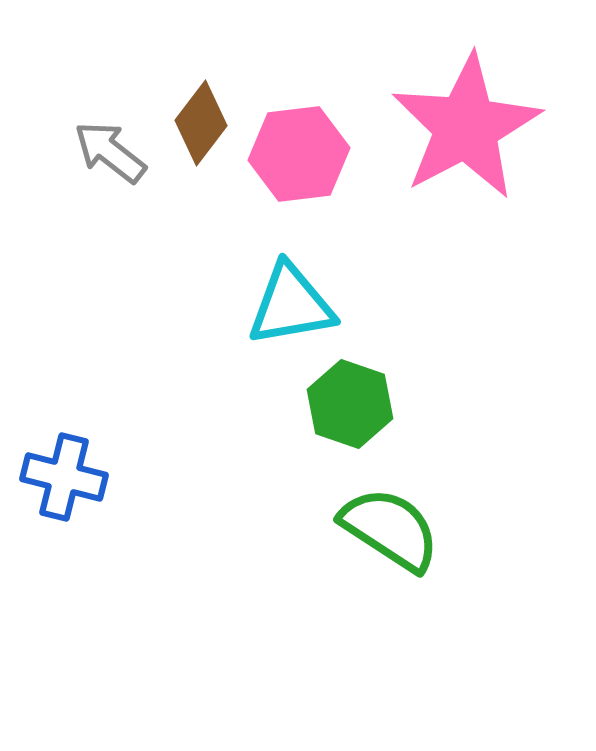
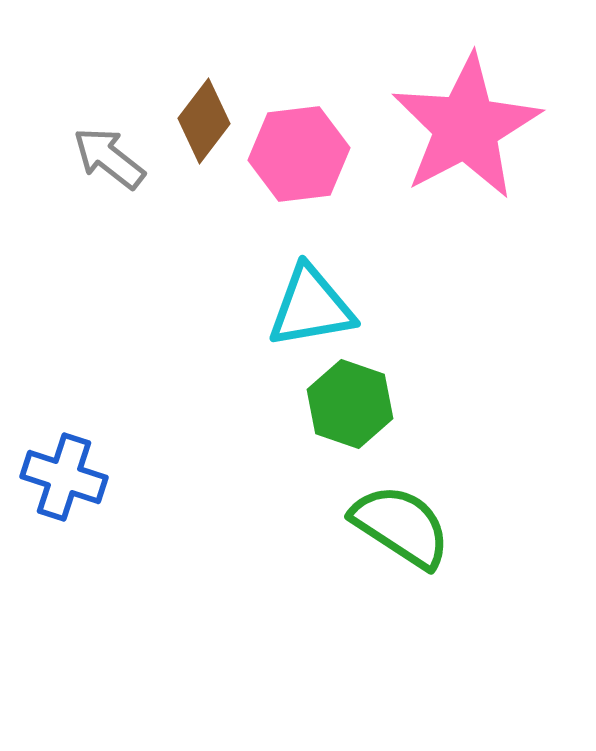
brown diamond: moved 3 px right, 2 px up
gray arrow: moved 1 px left, 6 px down
cyan triangle: moved 20 px right, 2 px down
blue cross: rotated 4 degrees clockwise
green semicircle: moved 11 px right, 3 px up
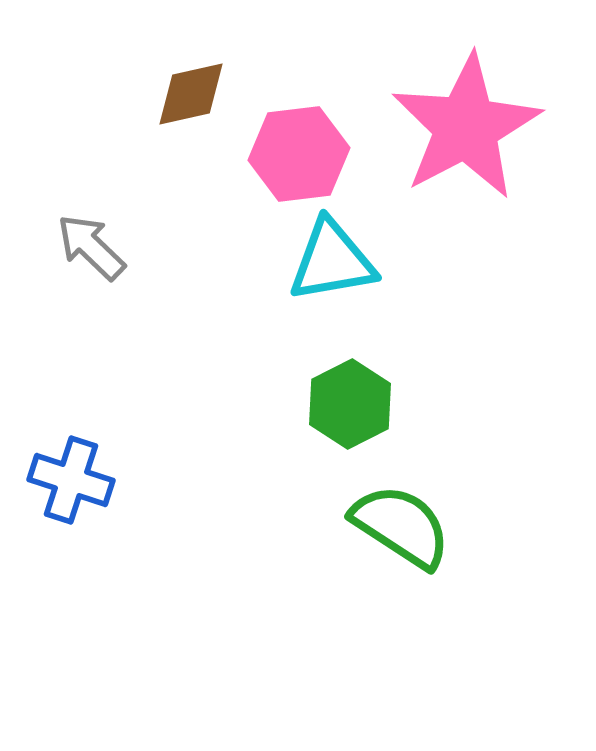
brown diamond: moved 13 px left, 27 px up; rotated 40 degrees clockwise
gray arrow: moved 18 px left, 89 px down; rotated 6 degrees clockwise
cyan triangle: moved 21 px right, 46 px up
green hexagon: rotated 14 degrees clockwise
blue cross: moved 7 px right, 3 px down
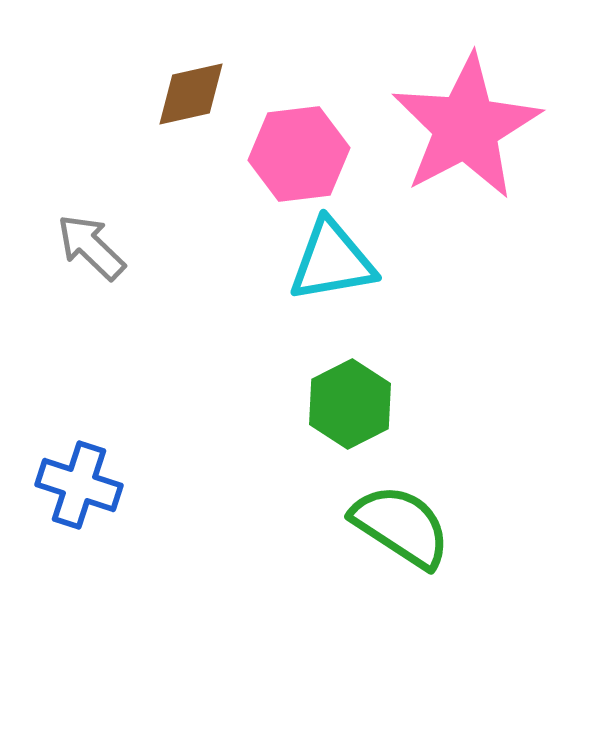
blue cross: moved 8 px right, 5 px down
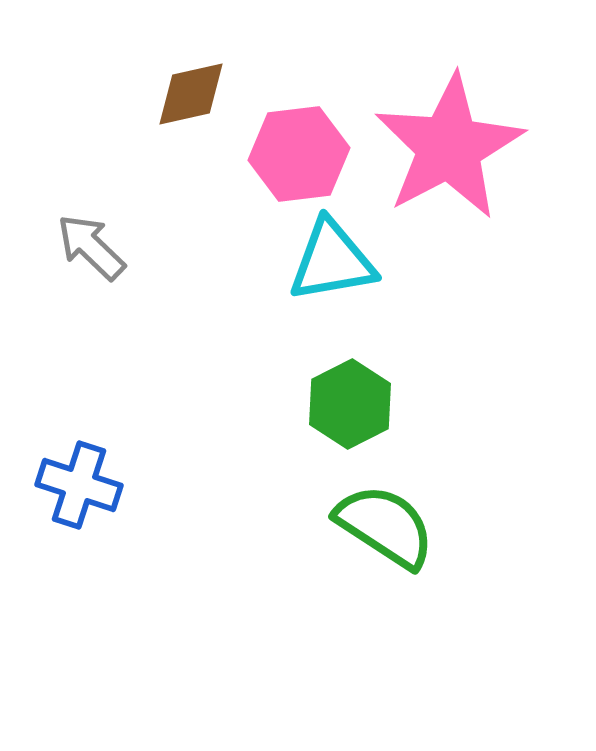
pink star: moved 17 px left, 20 px down
green semicircle: moved 16 px left
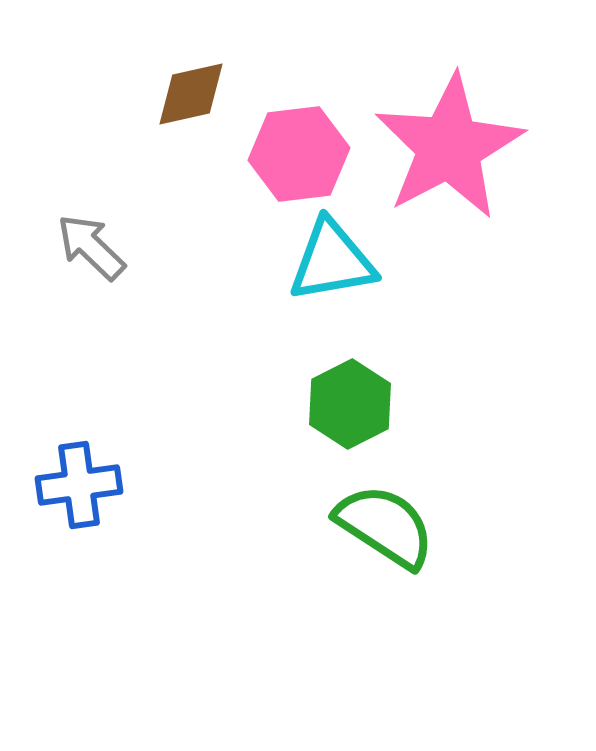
blue cross: rotated 26 degrees counterclockwise
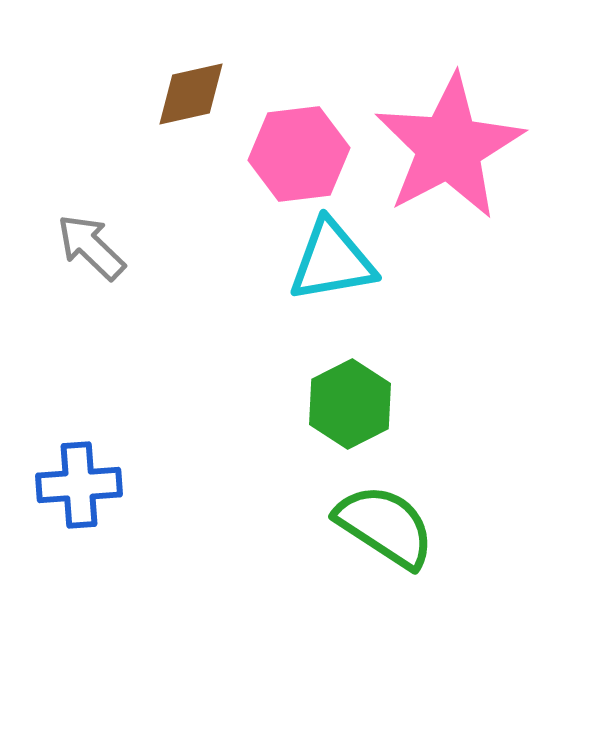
blue cross: rotated 4 degrees clockwise
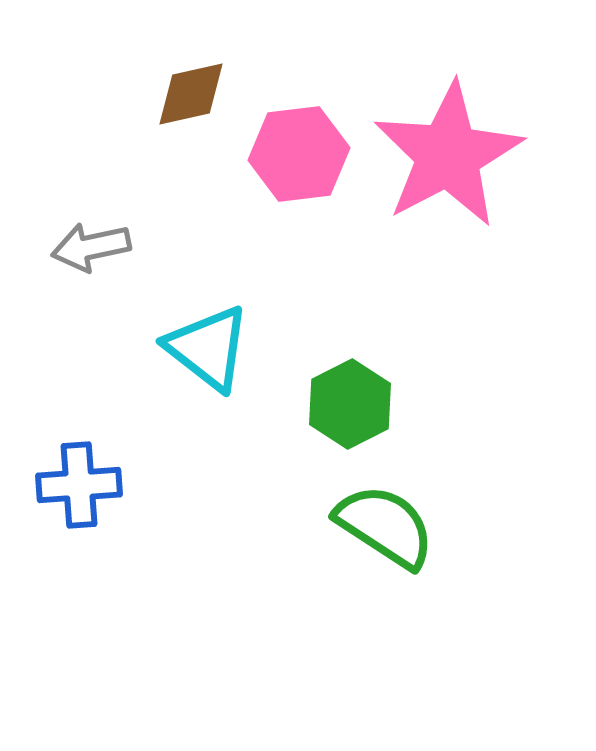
pink star: moved 1 px left, 8 px down
gray arrow: rotated 56 degrees counterclockwise
cyan triangle: moved 124 px left, 87 px down; rotated 48 degrees clockwise
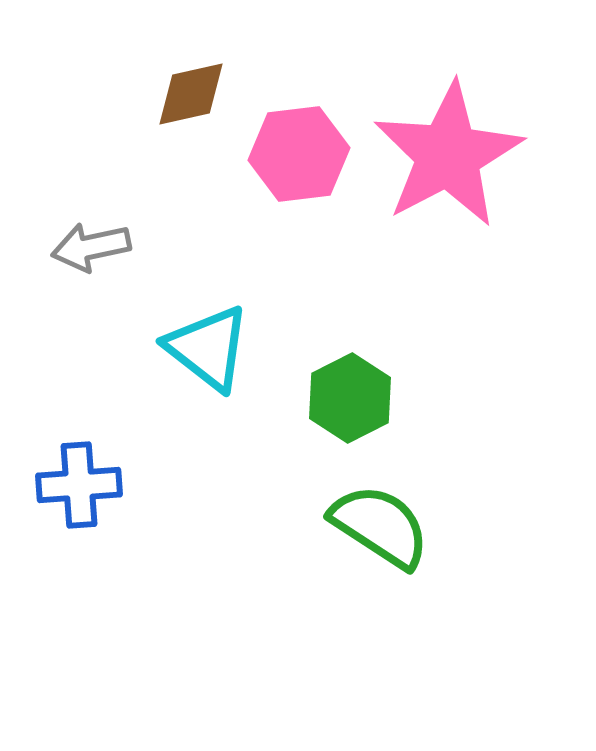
green hexagon: moved 6 px up
green semicircle: moved 5 px left
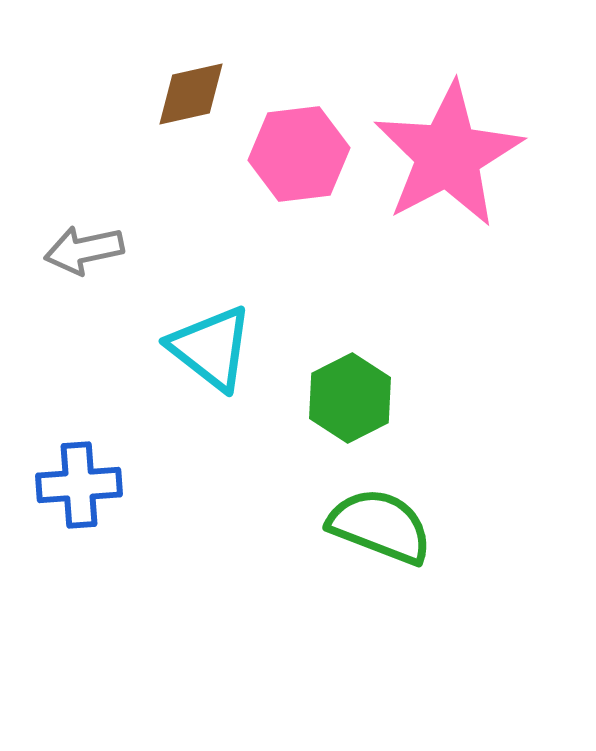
gray arrow: moved 7 px left, 3 px down
cyan triangle: moved 3 px right
green semicircle: rotated 12 degrees counterclockwise
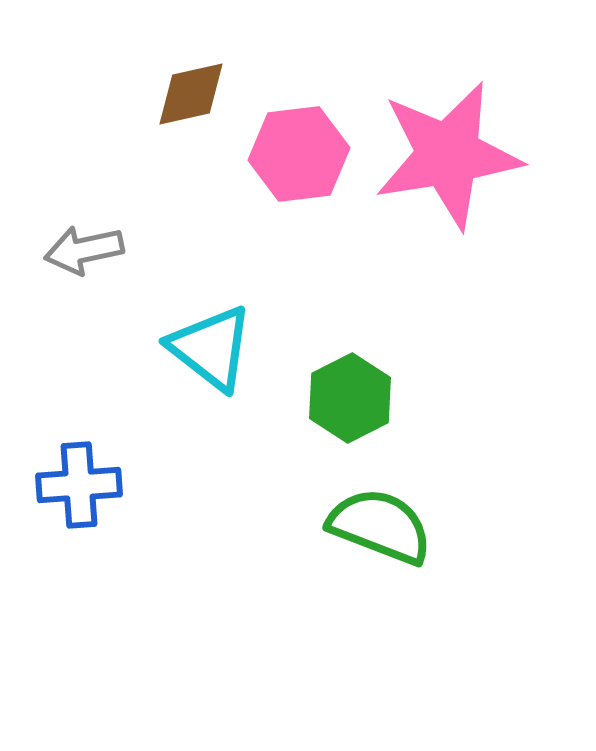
pink star: rotated 19 degrees clockwise
